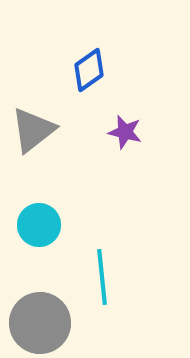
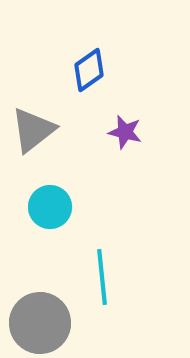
cyan circle: moved 11 px right, 18 px up
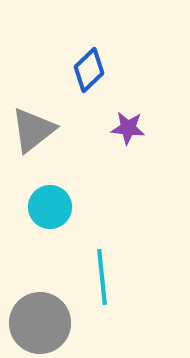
blue diamond: rotated 9 degrees counterclockwise
purple star: moved 3 px right, 4 px up; rotated 8 degrees counterclockwise
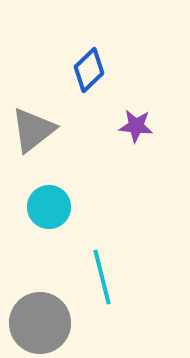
purple star: moved 8 px right, 2 px up
cyan circle: moved 1 px left
cyan line: rotated 8 degrees counterclockwise
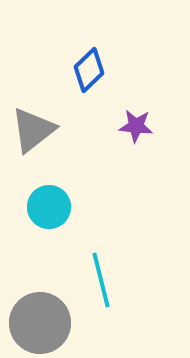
cyan line: moved 1 px left, 3 px down
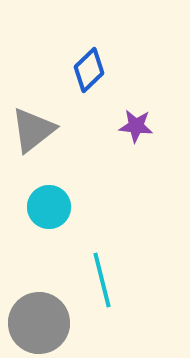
cyan line: moved 1 px right
gray circle: moved 1 px left
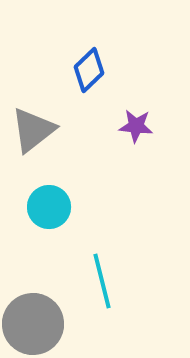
cyan line: moved 1 px down
gray circle: moved 6 px left, 1 px down
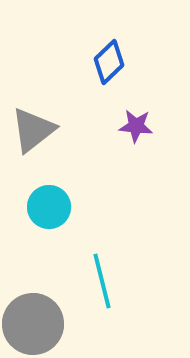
blue diamond: moved 20 px right, 8 px up
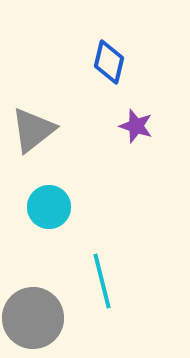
blue diamond: rotated 33 degrees counterclockwise
purple star: rotated 12 degrees clockwise
gray circle: moved 6 px up
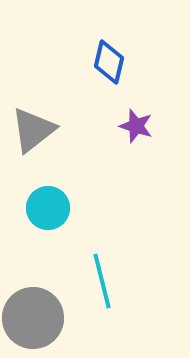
cyan circle: moved 1 px left, 1 px down
